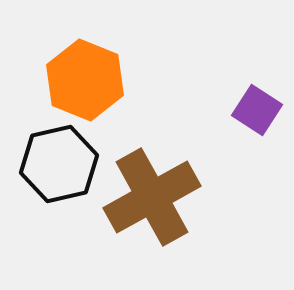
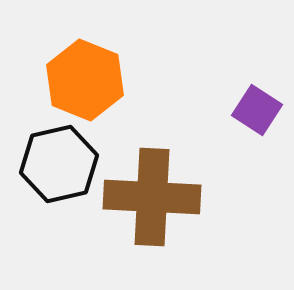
brown cross: rotated 32 degrees clockwise
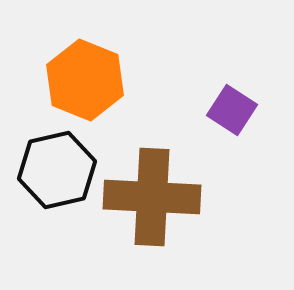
purple square: moved 25 px left
black hexagon: moved 2 px left, 6 px down
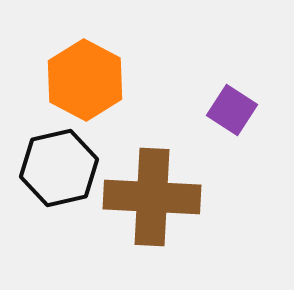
orange hexagon: rotated 6 degrees clockwise
black hexagon: moved 2 px right, 2 px up
